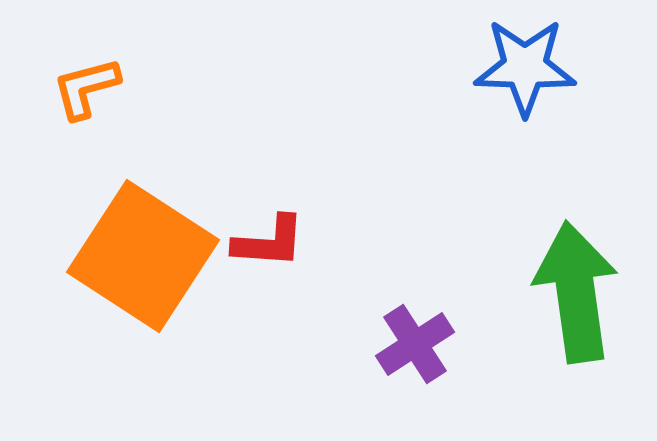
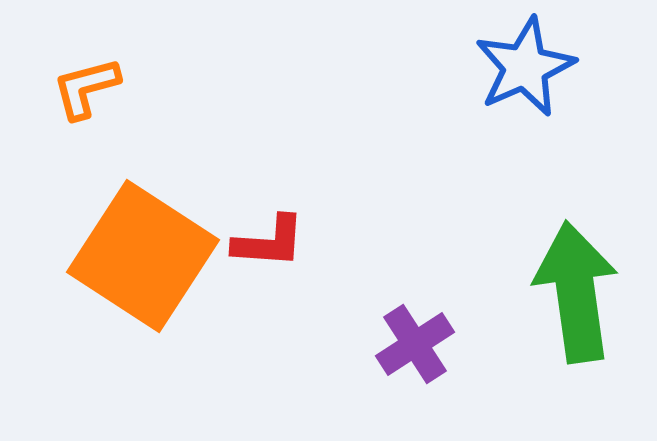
blue star: rotated 26 degrees counterclockwise
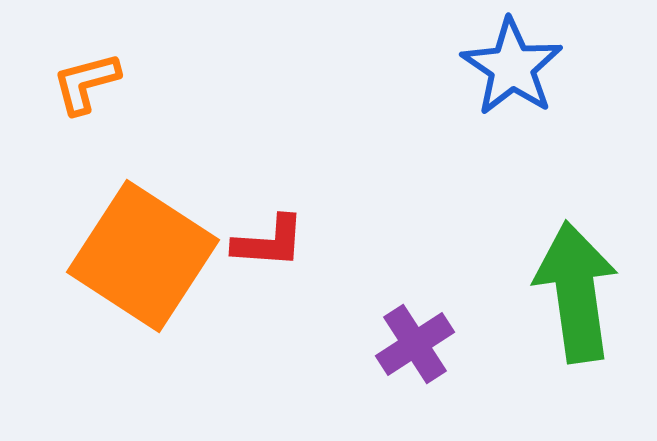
blue star: moved 13 px left; rotated 14 degrees counterclockwise
orange L-shape: moved 5 px up
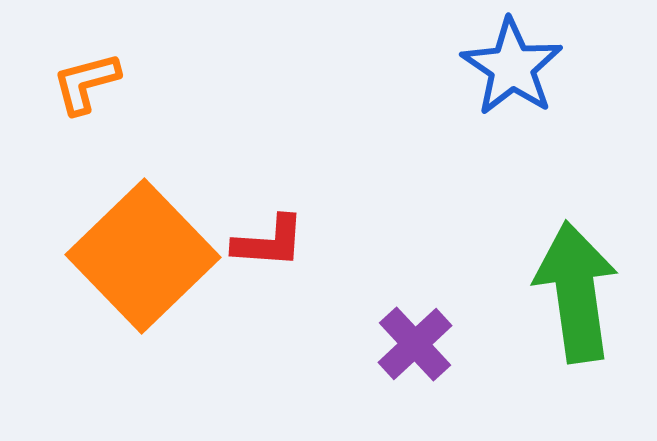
orange square: rotated 13 degrees clockwise
purple cross: rotated 10 degrees counterclockwise
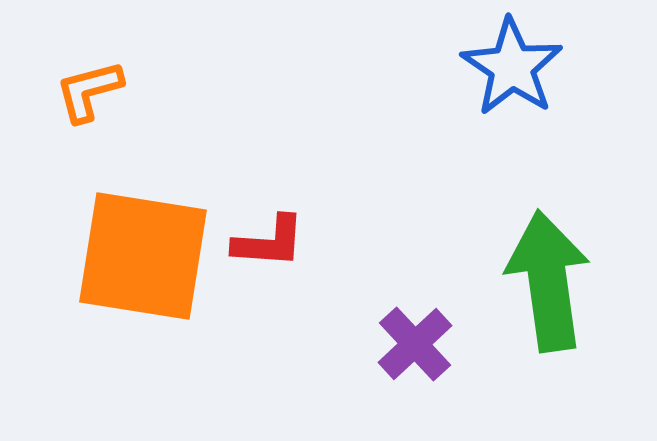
orange L-shape: moved 3 px right, 8 px down
orange square: rotated 37 degrees counterclockwise
green arrow: moved 28 px left, 11 px up
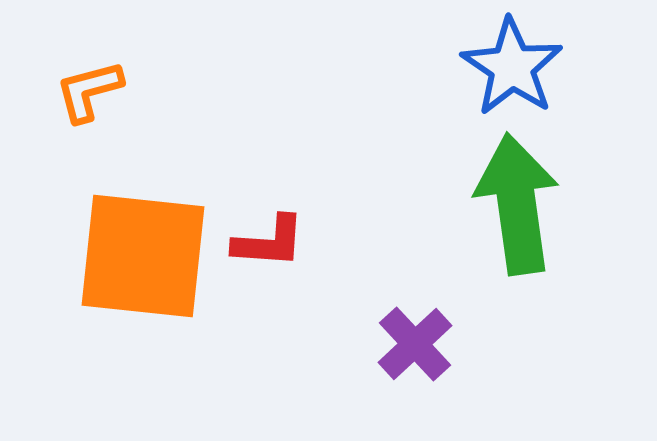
orange square: rotated 3 degrees counterclockwise
green arrow: moved 31 px left, 77 px up
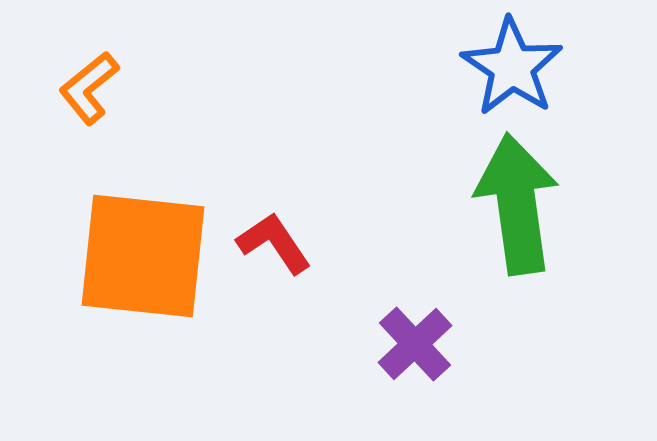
orange L-shape: moved 3 px up; rotated 24 degrees counterclockwise
red L-shape: moved 5 px right, 1 px down; rotated 128 degrees counterclockwise
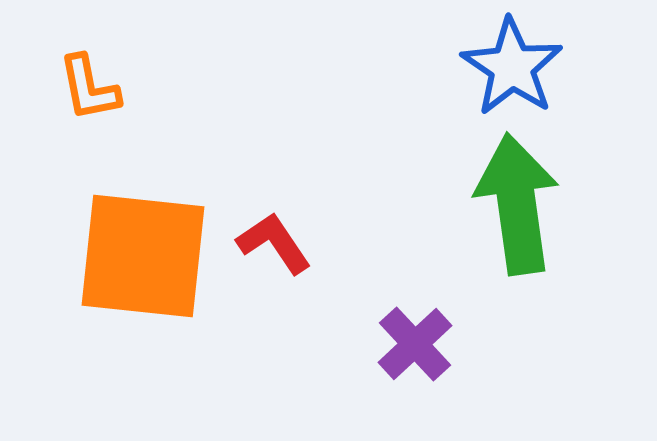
orange L-shape: rotated 62 degrees counterclockwise
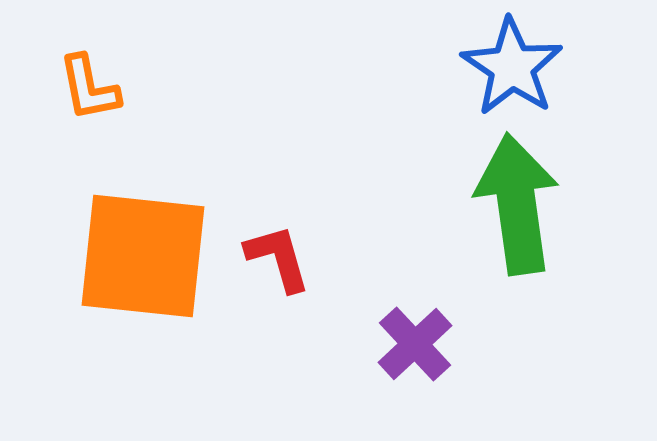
red L-shape: moved 4 px right, 15 px down; rotated 18 degrees clockwise
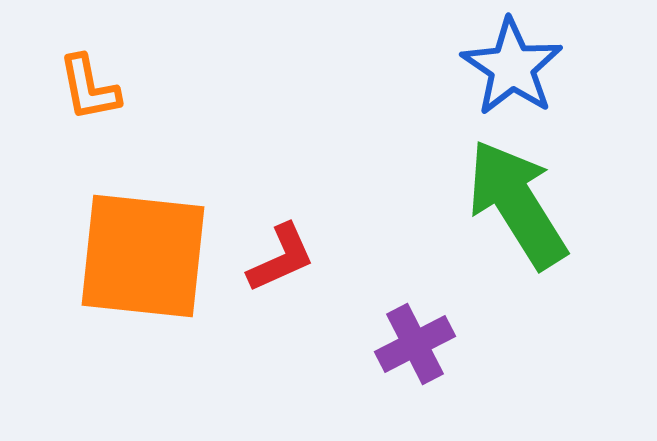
green arrow: rotated 24 degrees counterclockwise
red L-shape: moved 3 px right; rotated 82 degrees clockwise
purple cross: rotated 16 degrees clockwise
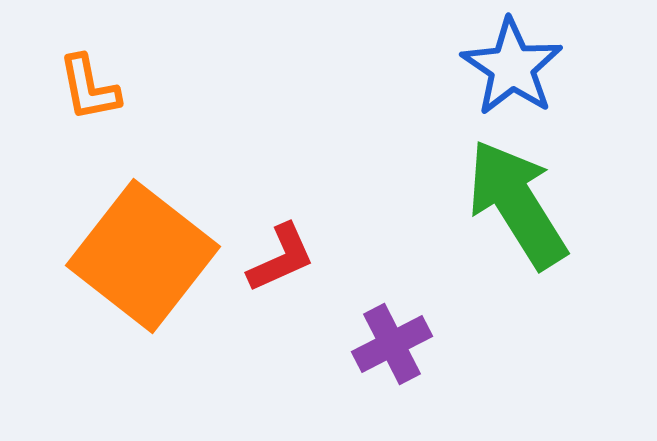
orange square: rotated 32 degrees clockwise
purple cross: moved 23 px left
